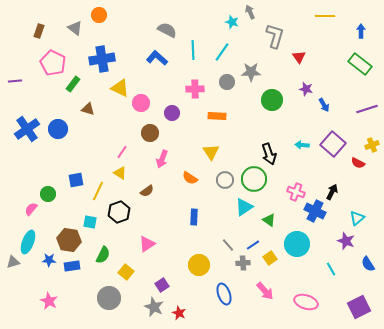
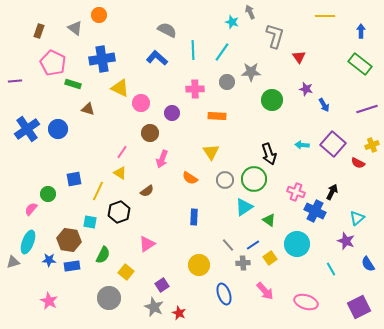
green rectangle at (73, 84): rotated 70 degrees clockwise
blue square at (76, 180): moved 2 px left, 1 px up
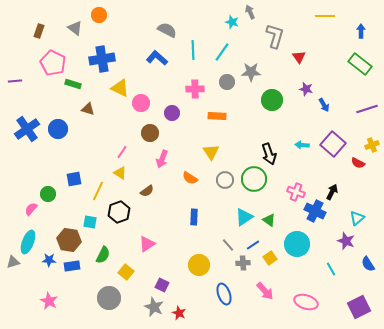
cyan triangle at (244, 207): moved 10 px down
purple square at (162, 285): rotated 32 degrees counterclockwise
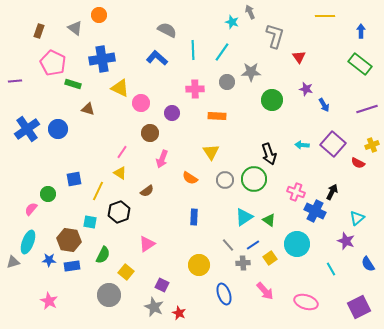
gray circle at (109, 298): moved 3 px up
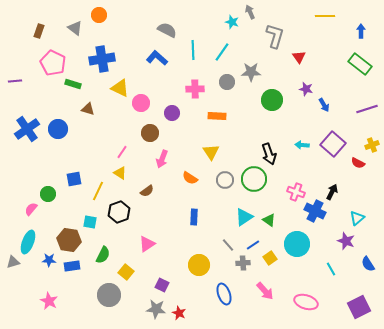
gray star at (154, 307): moved 2 px right, 2 px down; rotated 18 degrees counterclockwise
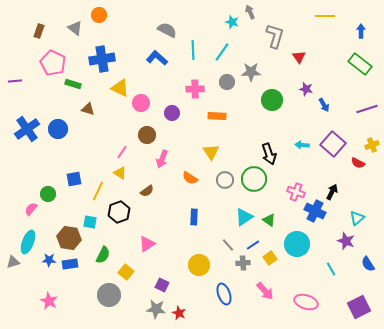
brown circle at (150, 133): moved 3 px left, 2 px down
brown hexagon at (69, 240): moved 2 px up
blue rectangle at (72, 266): moved 2 px left, 2 px up
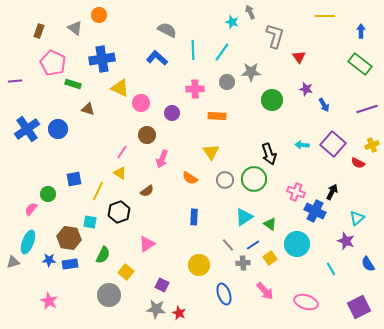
green triangle at (269, 220): moved 1 px right, 4 px down
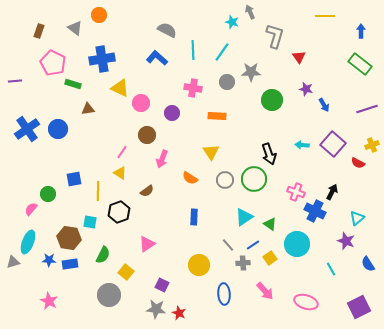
pink cross at (195, 89): moved 2 px left, 1 px up; rotated 12 degrees clockwise
brown triangle at (88, 109): rotated 24 degrees counterclockwise
yellow line at (98, 191): rotated 24 degrees counterclockwise
blue ellipse at (224, 294): rotated 15 degrees clockwise
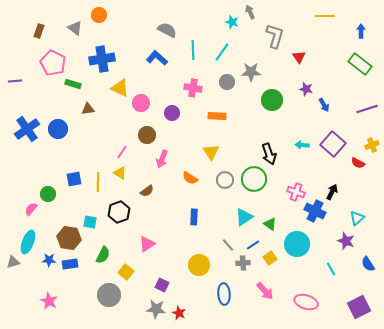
yellow line at (98, 191): moved 9 px up
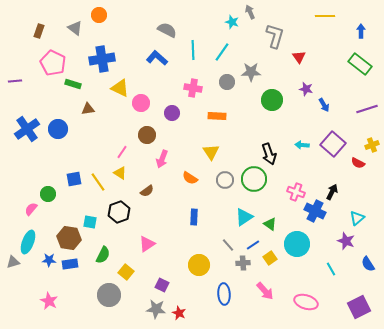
yellow line at (98, 182): rotated 36 degrees counterclockwise
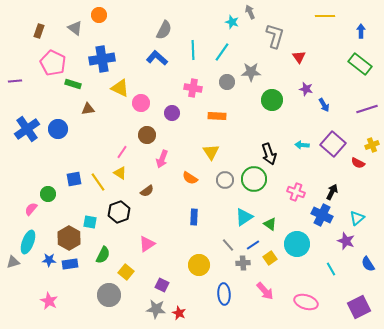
gray semicircle at (167, 30): moved 3 px left; rotated 90 degrees clockwise
blue cross at (315, 211): moved 7 px right, 4 px down
brown hexagon at (69, 238): rotated 20 degrees clockwise
